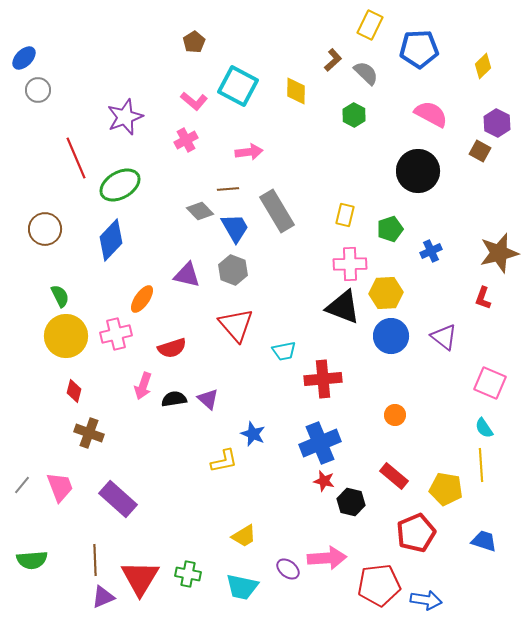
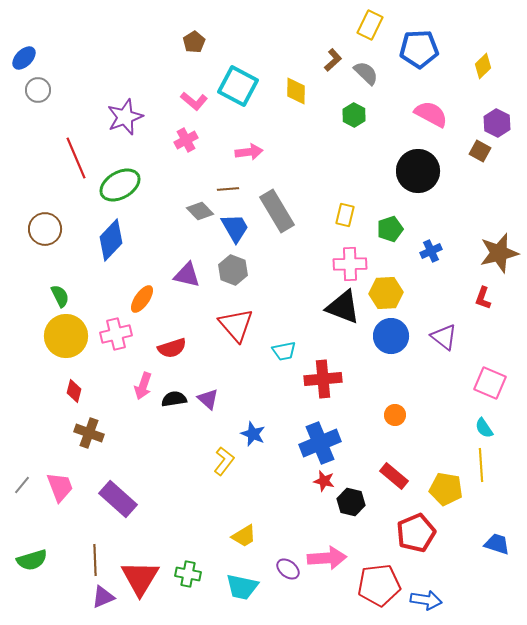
yellow L-shape at (224, 461): rotated 40 degrees counterclockwise
blue trapezoid at (484, 541): moved 13 px right, 3 px down
green semicircle at (32, 560): rotated 12 degrees counterclockwise
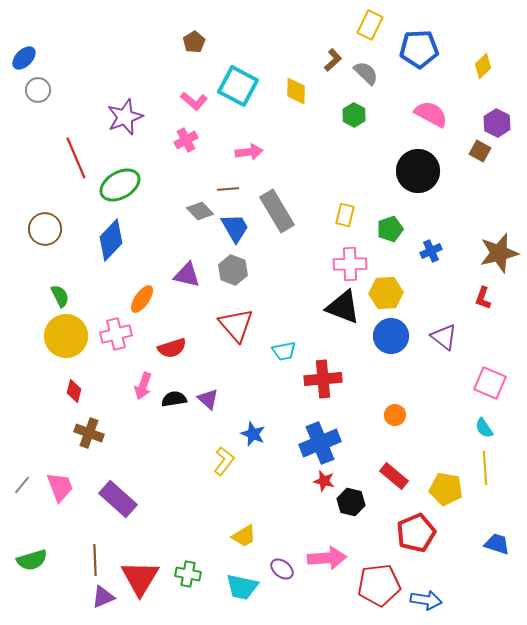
yellow line at (481, 465): moved 4 px right, 3 px down
purple ellipse at (288, 569): moved 6 px left
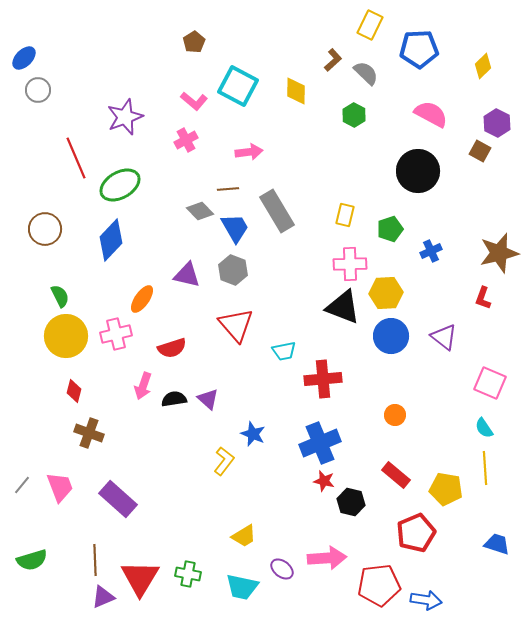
red rectangle at (394, 476): moved 2 px right, 1 px up
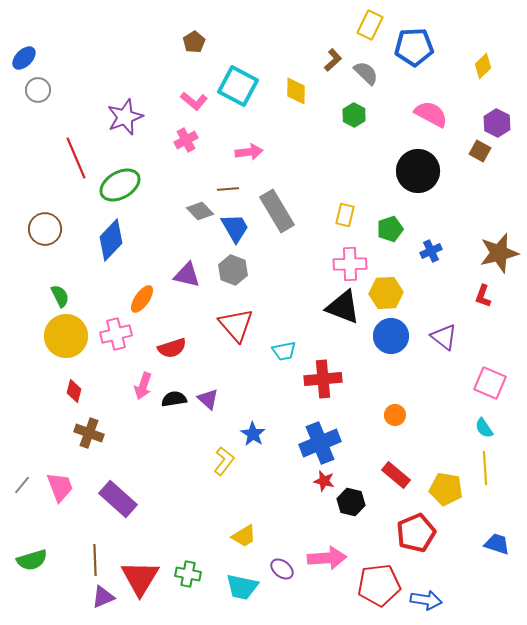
blue pentagon at (419, 49): moved 5 px left, 2 px up
red L-shape at (483, 298): moved 2 px up
blue star at (253, 434): rotated 10 degrees clockwise
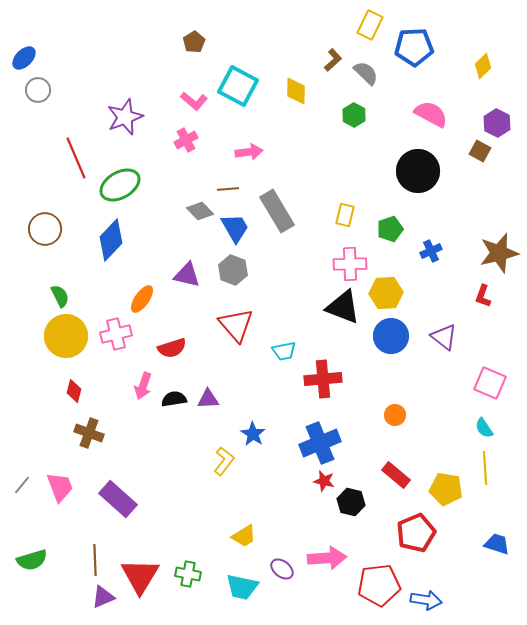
purple triangle at (208, 399): rotated 45 degrees counterclockwise
red triangle at (140, 578): moved 2 px up
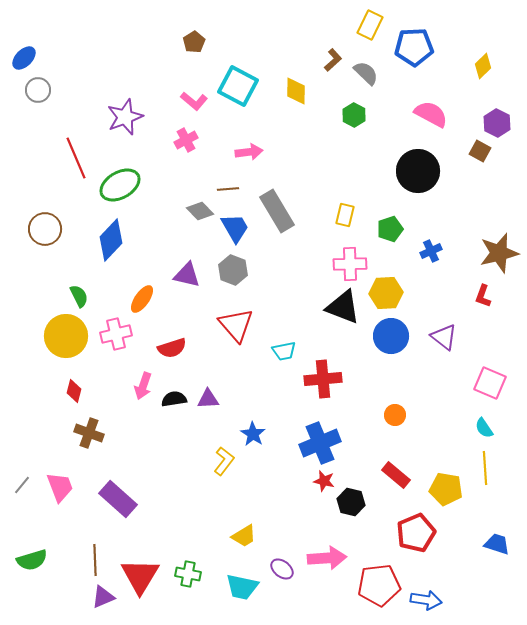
green semicircle at (60, 296): moved 19 px right
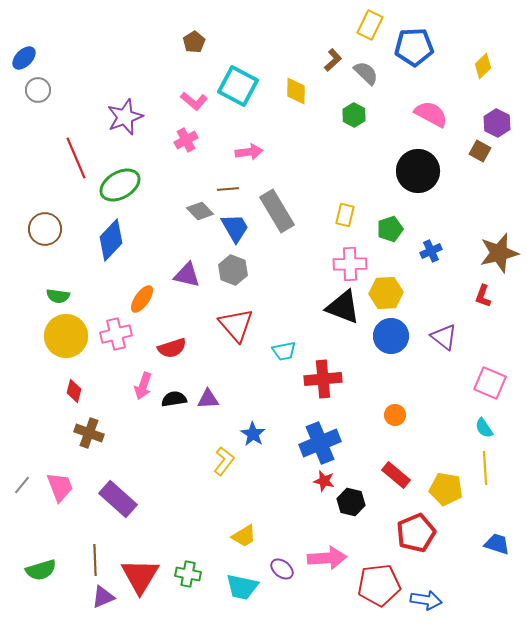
green semicircle at (79, 296): moved 21 px left; rotated 125 degrees clockwise
green semicircle at (32, 560): moved 9 px right, 10 px down
